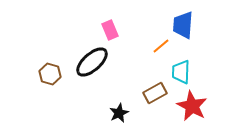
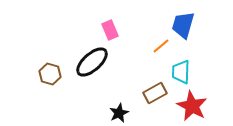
blue trapezoid: rotated 12 degrees clockwise
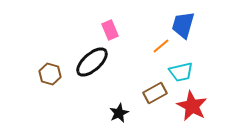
cyan trapezoid: rotated 105 degrees counterclockwise
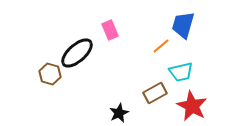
black ellipse: moved 15 px left, 9 px up
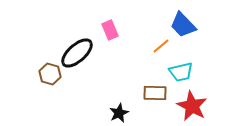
blue trapezoid: rotated 60 degrees counterclockwise
brown rectangle: rotated 30 degrees clockwise
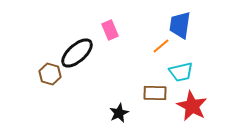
blue trapezoid: moved 3 px left; rotated 52 degrees clockwise
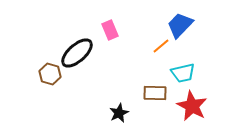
blue trapezoid: rotated 36 degrees clockwise
cyan trapezoid: moved 2 px right, 1 px down
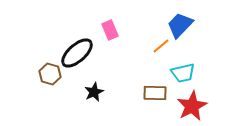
red star: rotated 16 degrees clockwise
black star: moved 25 px left, 21 px up
